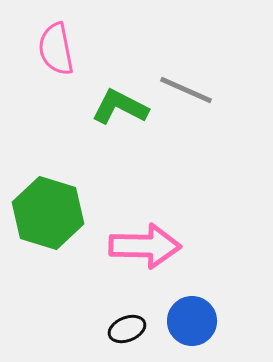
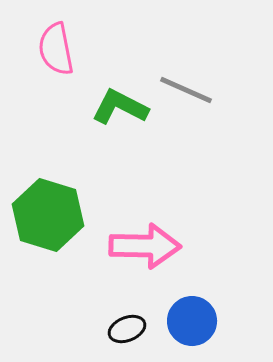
green hexagon: moved 2 px down
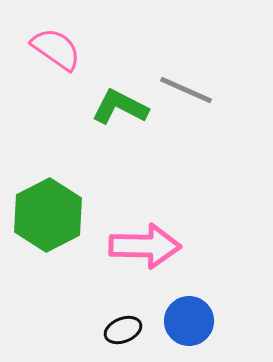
pink semicircle: rotated 136 degrees clockwise
green hexagon: rotated 16 degrees clockwise
blue circle: moved 3 px left
black ellipse: moved 4 px left, 1 px down
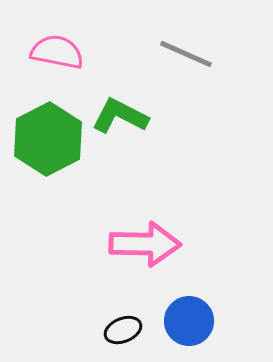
pink semicircle: moved 1 px right, 3 px down; rotated 24 degrees counterclockwise
gray line: moved 36 px up
green L-shape: moved 9 px down
green hexagon: moved 76 px up
pink arrow: moved 2 px up
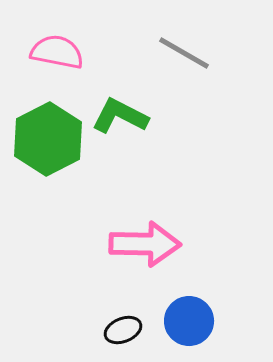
gray line: moved 2 px left, 1 px up; rotated 6 degrees clockwise
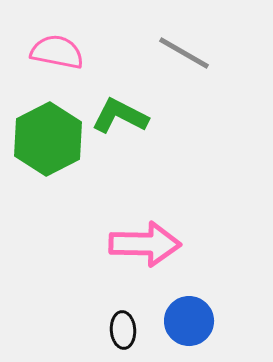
black ellipse: rotated 72 degrees counterclockwise
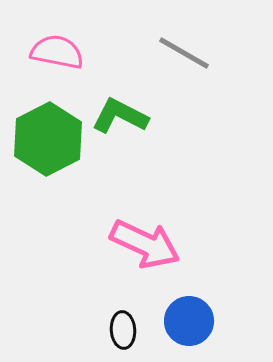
pink arrow: rotated 24 degrees clockwise
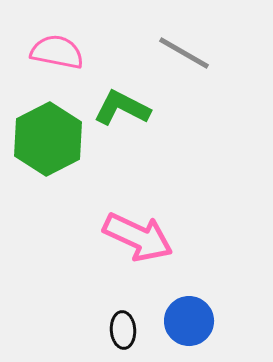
green L-shape: moved 2 px right, 8 px up
pink arrow: moved 7 px left, 7 px up
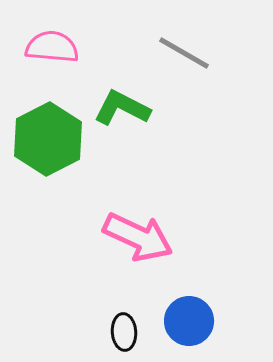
pink semicircle: moved 5 px left, 5 px up; rotated 6 degrees counterclockwise
black ellipse: moved 1 px right, 2 px down
